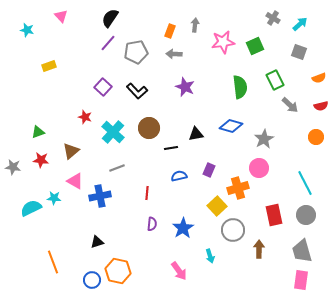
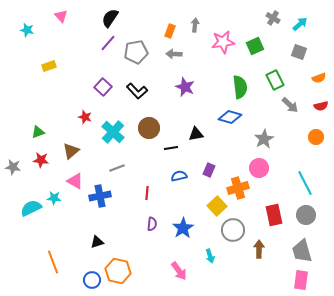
blue diamond at (231, 126): moved 1 px left, 9 px up
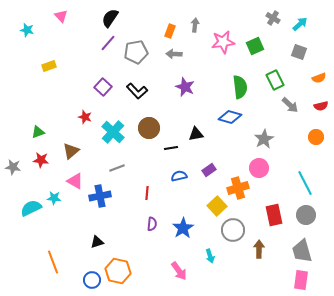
purple rectangle at (209, 170): rotated 32 degrees clockwise
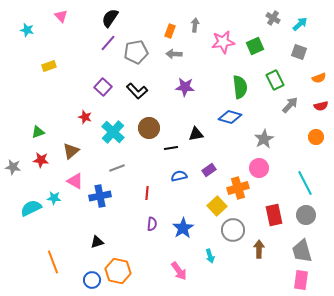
purple star at (185, 87): rotated 18 degrees counterclockwise
gray arrow at (290, 105): rotated 90 degrees counterclockwise
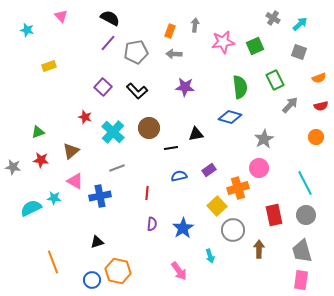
black semicircle at (110, 18): rotated 84 degrees clockwise
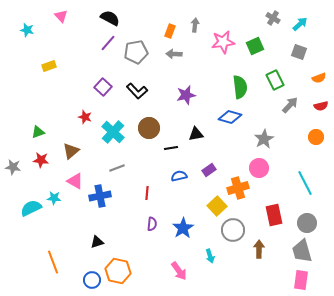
purple star at (185, 87): moved 1 px right, 8 px down; rotated 18 degrees counterclockwise
gray circle at (306, 215): moved 1 px right, 8 px down
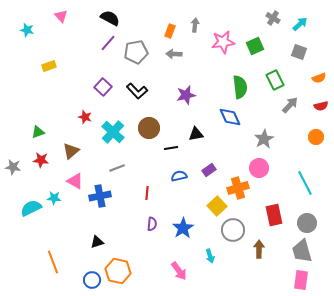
blue diamond at (230, 117): rotated 50 degrees clockwise
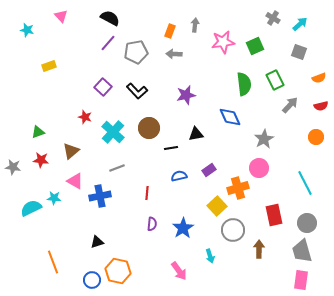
green semicircle at (240, 87): moved 4 px right, 3 px up
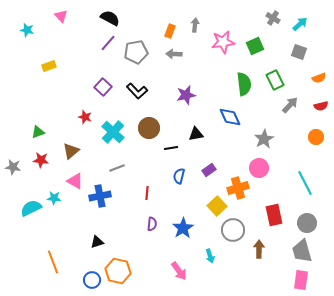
blue semicircle at (179, 176): rotated 63 degrees counterclockwise
